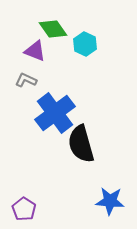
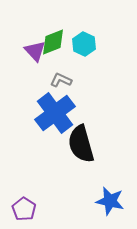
green diamond: moved 13 px down; rotated 76 degrees counterclockwise
cyan hexagon: moved 1 px left
purple triangle: rotated 25 degrees clockwise
gray L-shape: moved 35 px right
blue star: rotated 8 degrees clockwise
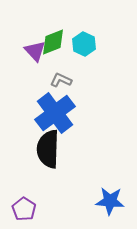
black semicircle: moved 33 px left, 5 px down; rotated 18 degrees clockwise
blue star: rotated 8 degrees counterclockwise
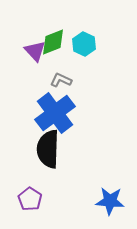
purple pentagon: moved 6 px right, 10 px up
